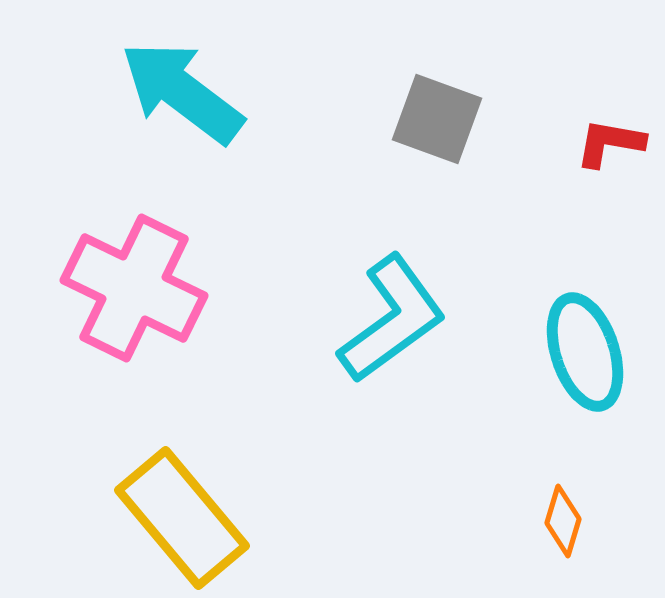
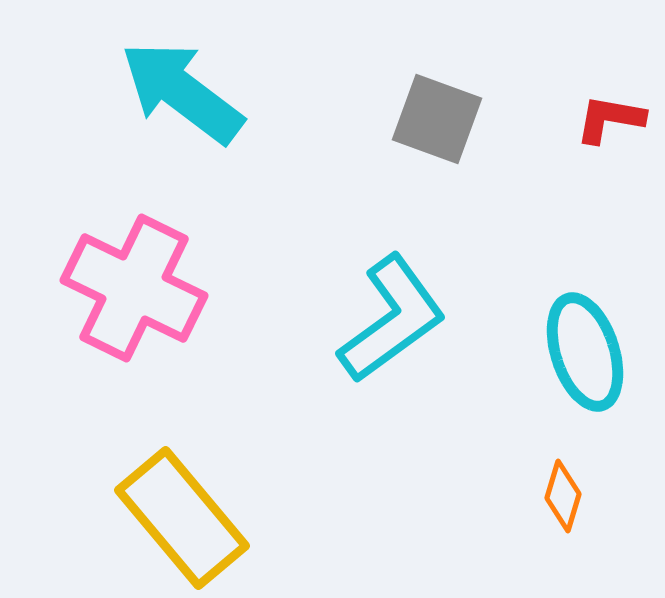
red L-shape: moved 24 px up
orange diamond: moved 25 px up
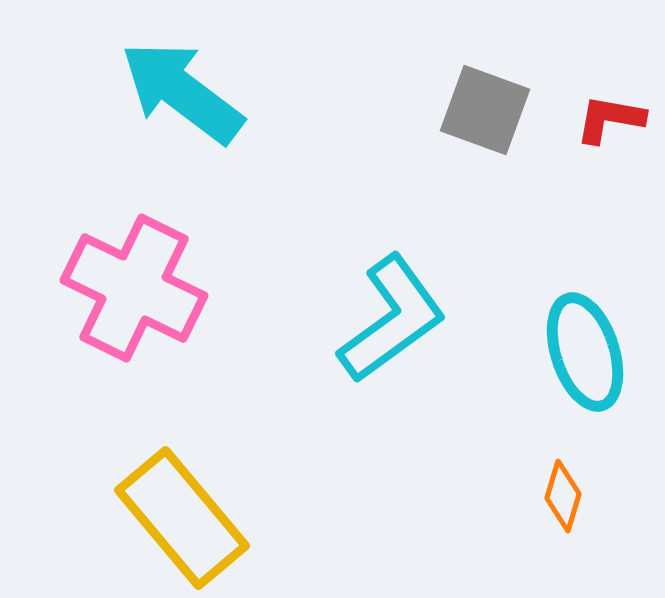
gray square: moved 48 px right, 9 px up
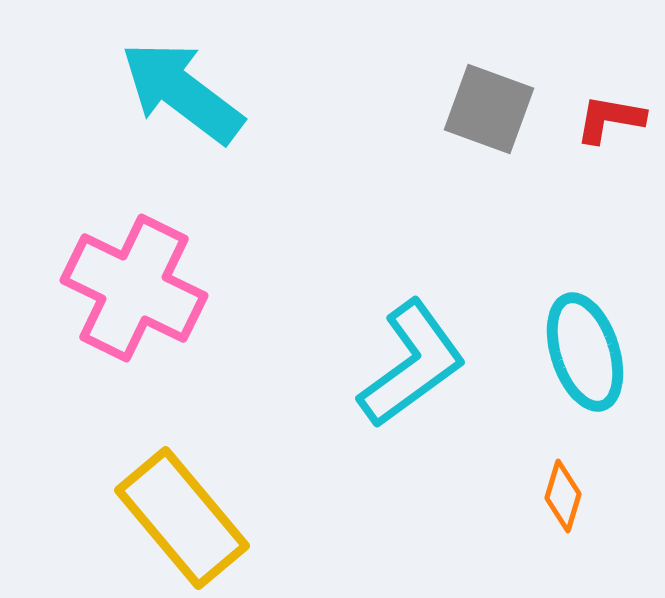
gray square: moved 4 px right, 1 px up
cyan L-shape: moved 20 px right, 45 px down
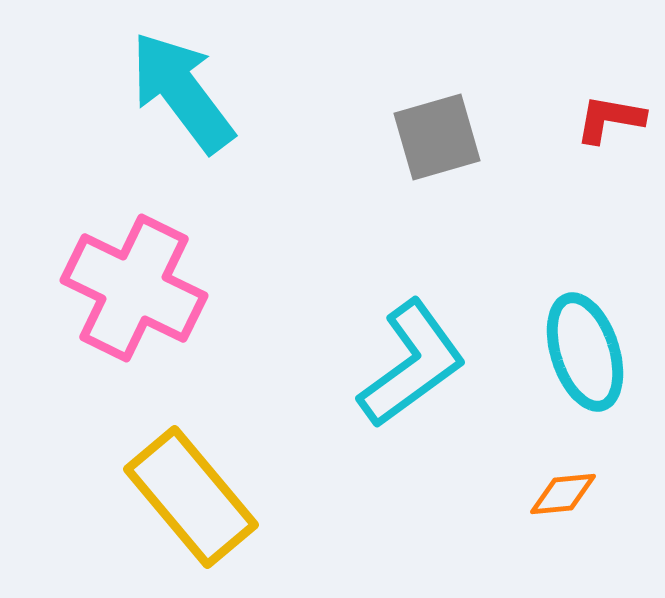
cyan arrow: rotated 16 degrees clockwise
gray square: moved 52 px left, 28 px down; rotated 36 degrees counterclockwise
orange diamond: moved 2 px up; rotated 68 degrees clockwise
yellow rectangle: moved 9 px right, 21 px up
